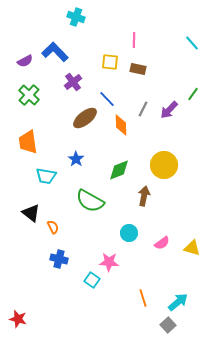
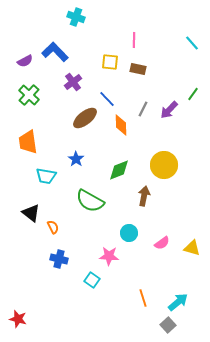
pink star: moved 6 px up
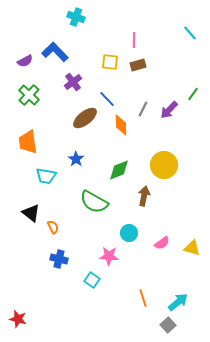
cyan line: moved 2 px left, 10 px up
brown rectangle: moved 4 px up; rotated 28 degrees counterclockwise
green semicircle: moved 4 px right, 1 px down
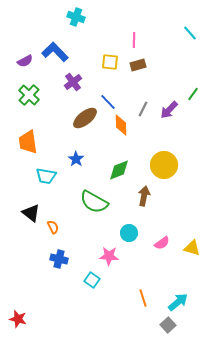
blue line: moved 1 px right, 3 px down
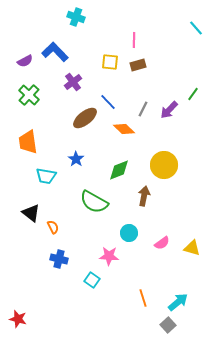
cyan line: moved 6 px right, 5 px up
orange diamond: moved 3 px right, 4 px down; rotated 45 degrees counterclockwise
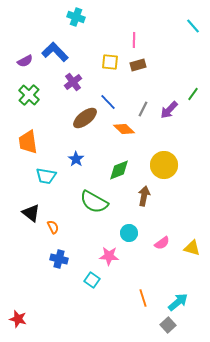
cyan line: moved 3 px left, 2 px up
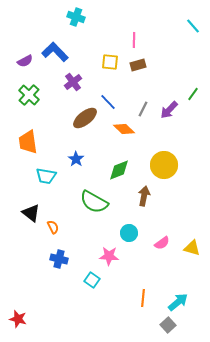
orange line: rotated 24 degrees clockwise
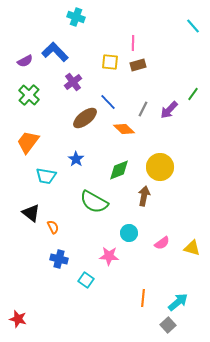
pink line: moved 1 px left, 3 px down
orange trapezoid: rotated 45 degrees clockwise
yellow circle: moved 4 px left, 2 px down
cyan square: moved 6 px left
